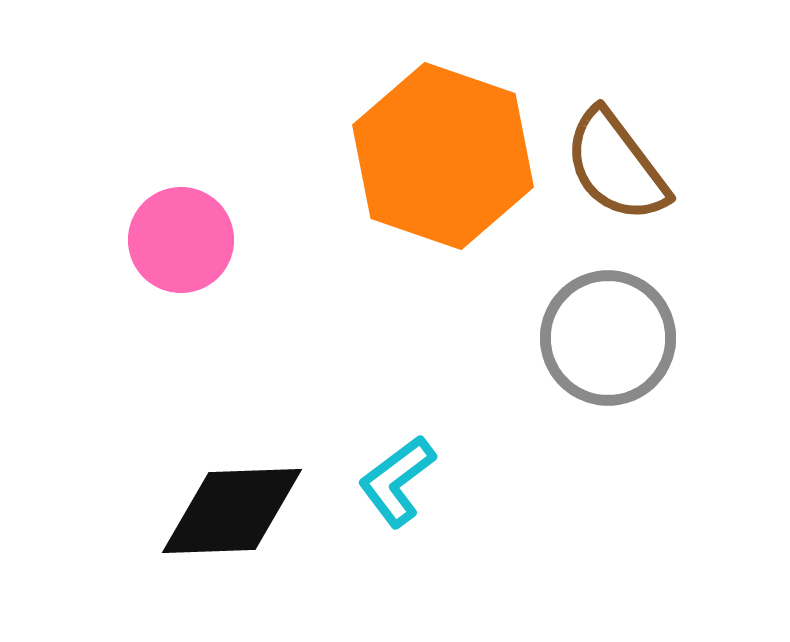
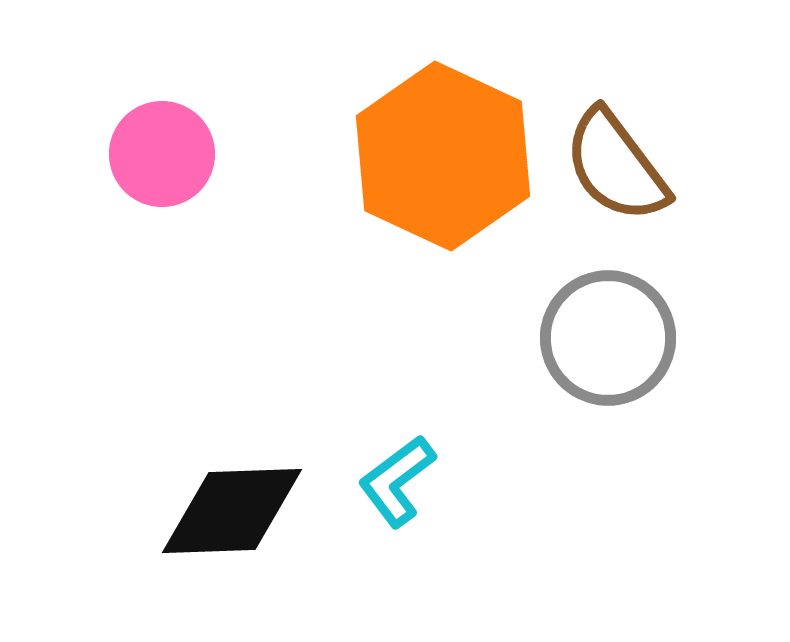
orange hexagon: rotated 6 degrees clockwise
pink circle: moved 19 px left, 86 px up
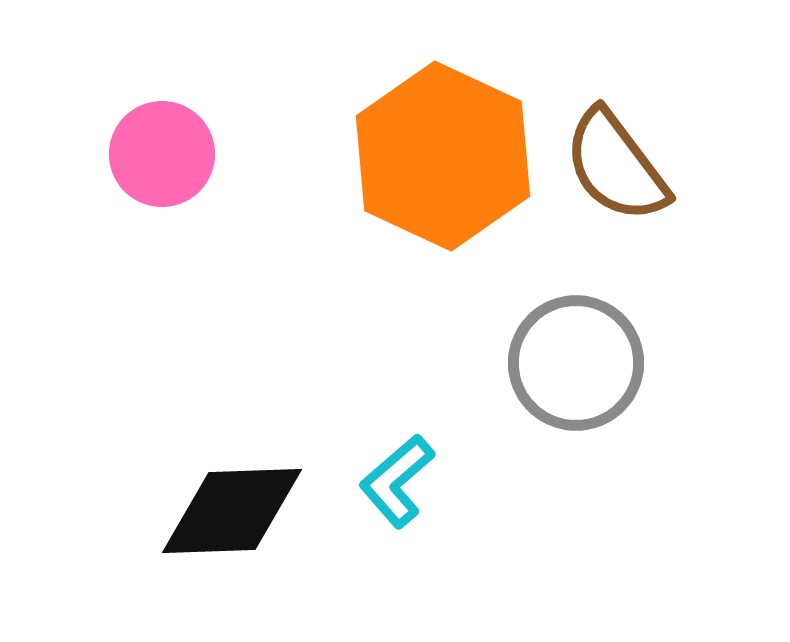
gray circle: moved 32 px left, 25 px down
cyan L-shape: rotated 4 degrees counterclockwise
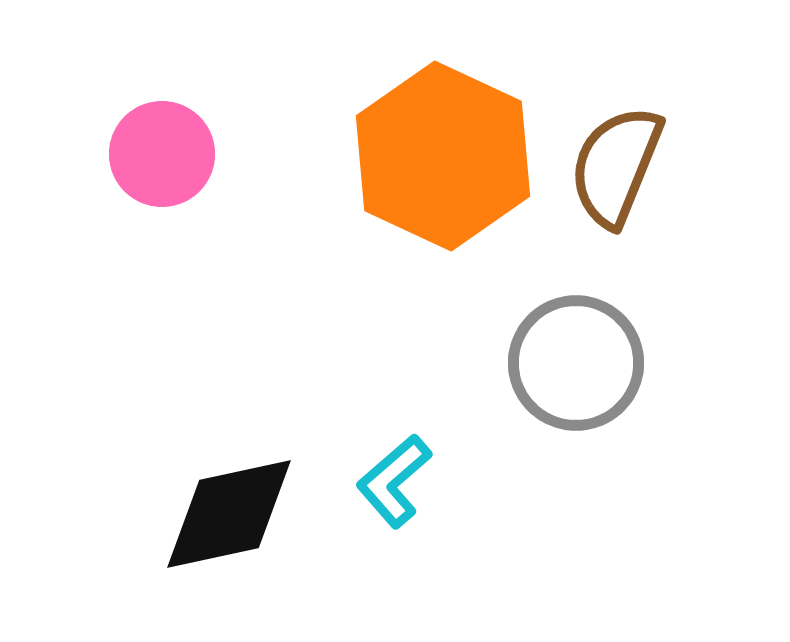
brown semicircle: rotated 59 degrees clockwise
cyan L-shape: moved 3 px left
black diamond: moved 3 px left, 3 px down; rotated 10 degrees counterclockwise
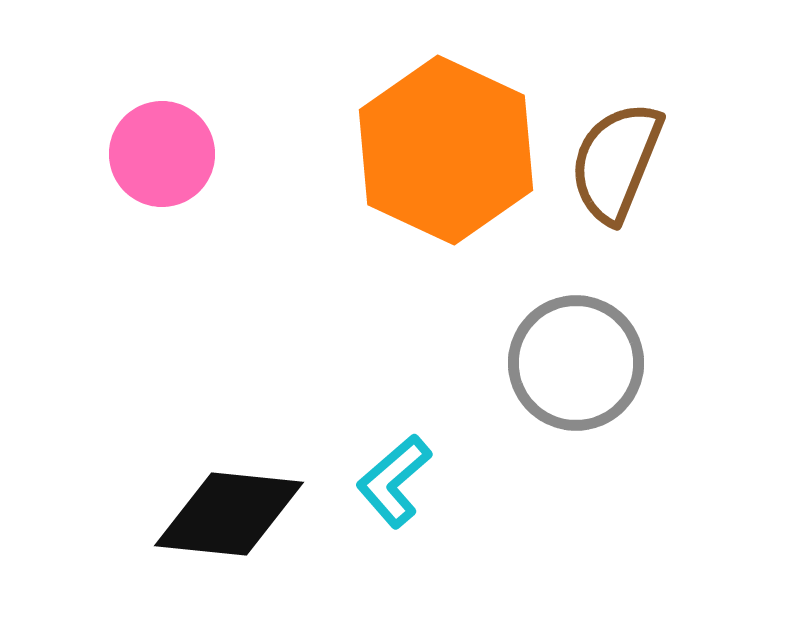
orange hexagon: moved 3 px right, 6 px up
brown semicircle: moved 4 px up
black diamond: rotated 18 degrees clockwise
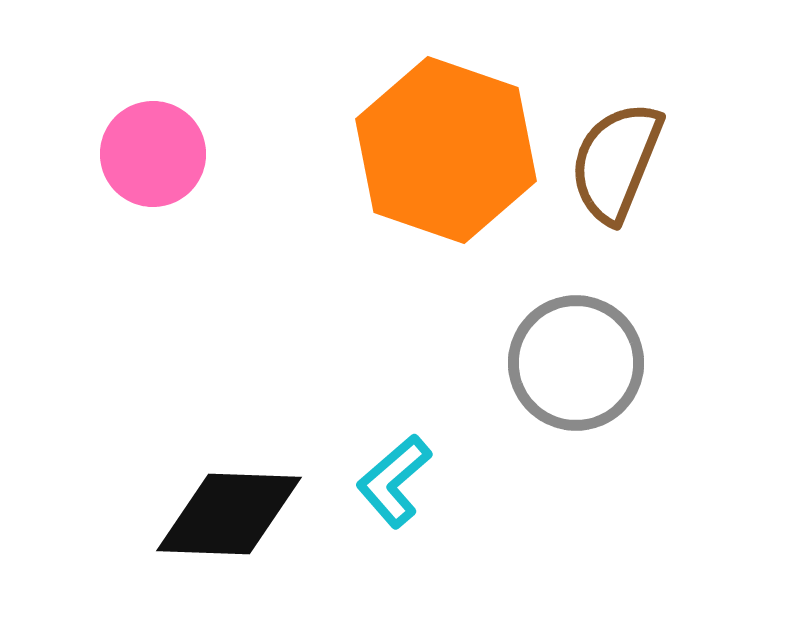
orange hexagon: rotated 6 degrees counterclockwise
pink circle: moved 9 px left
black diamond: rotated 4 degrees counterclockwise
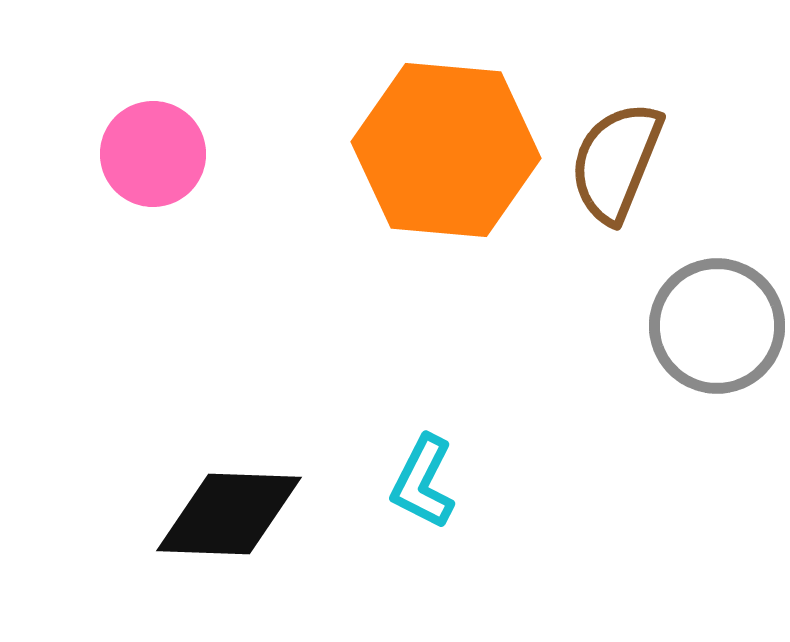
orange hexagon: rotated 14 degrees counterclockwise
gray circle: moved 141 px right, 37 px up
cyan L-shape: moved 29 px right, 1 px down; rotated 22 degrees counterclockwise
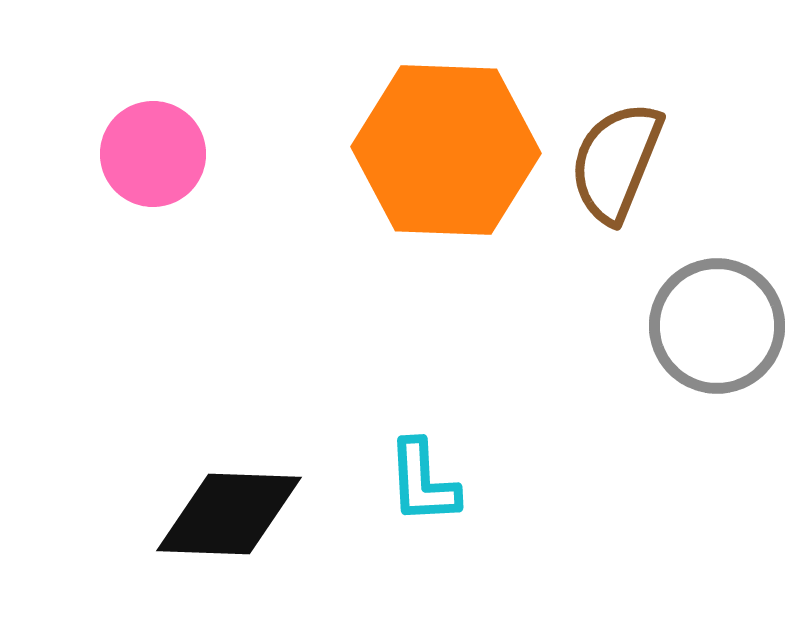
orange hexagon: rotated 3 degrees counterclockwise
cyan L-shape: rotated 30 degrees counterclockwise
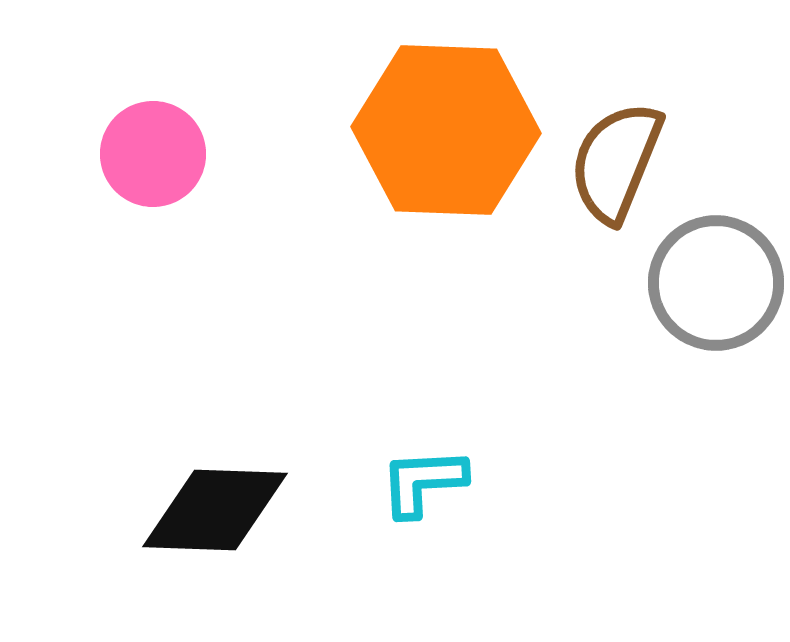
orange hexagon: moved 20 px up
gray circle: moved 1 px left, 43 px up
cyan L-shape: rotated 90 degrees clockwise
black diamond: moved 14 px left, 4 px up
